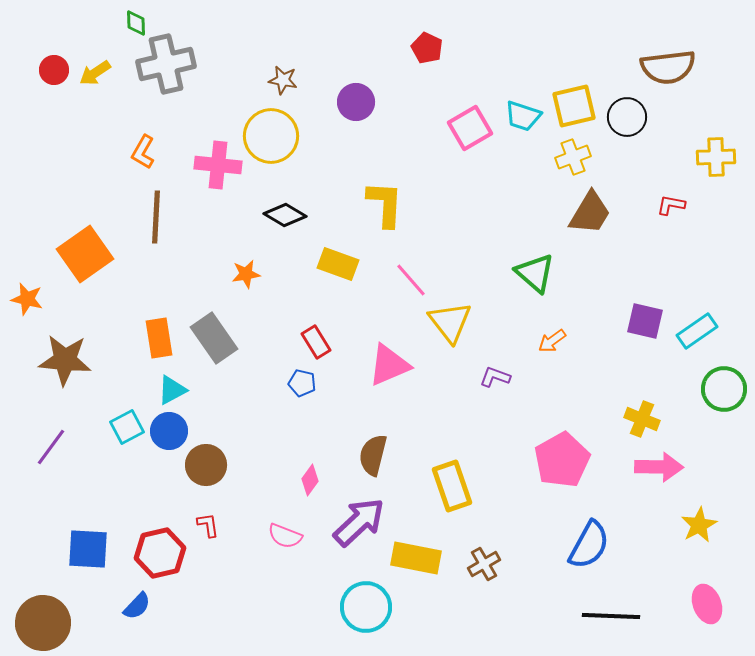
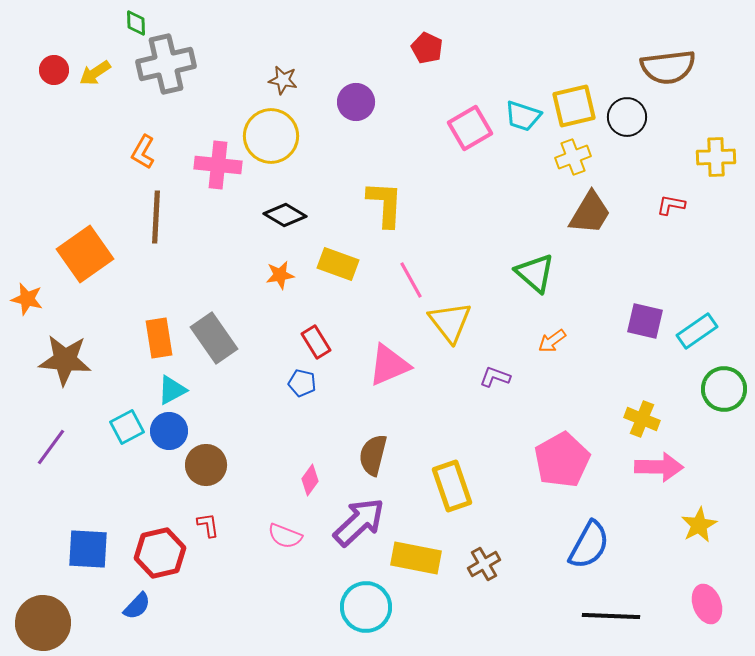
orange star at (246, 274): moved 34 px right, 1 px down
pink line at (411, 280): rotated 12 degrees clockwise
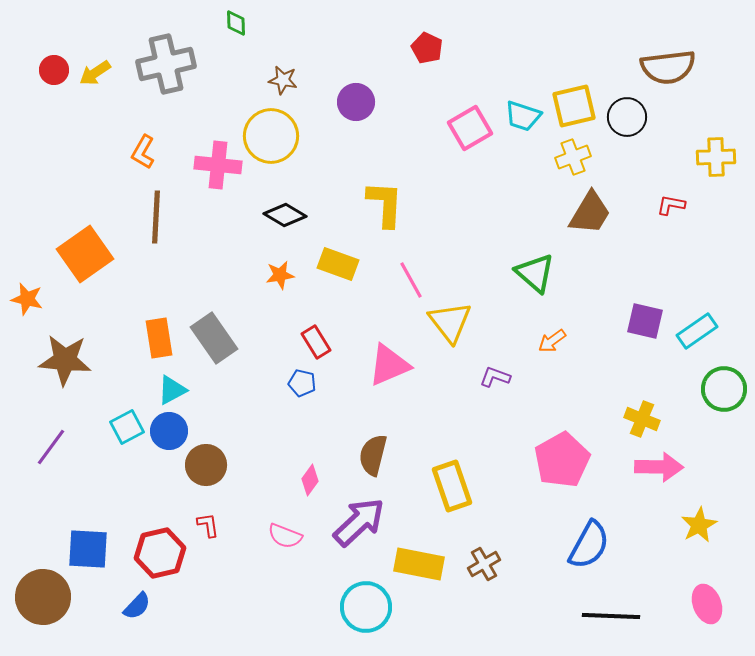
green diamond at (136, 23): moved 100 px right
yellow rectangle at (416, 558): moved 3 px right, 6 px down
brown circle at (43, 623): moved 26 px up
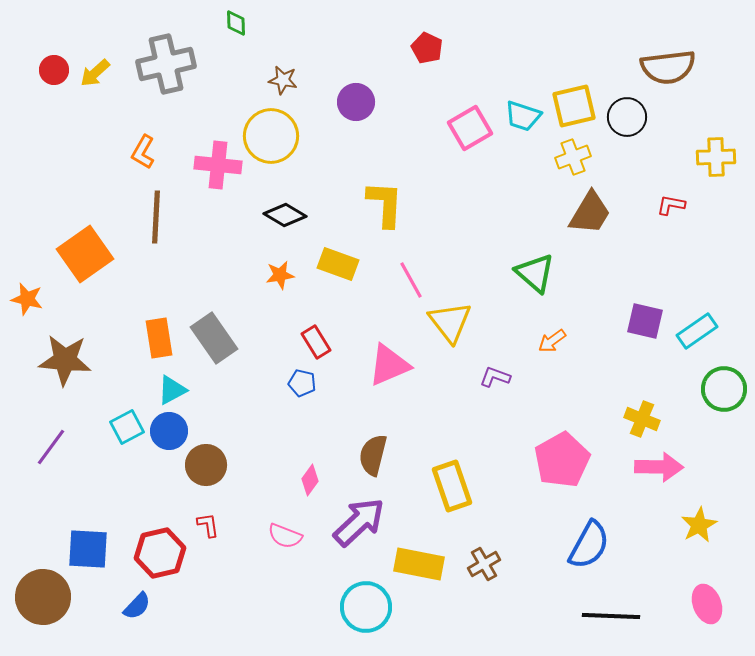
yellow arrow at (95, 73): rotated 8 degrees counterclockwise
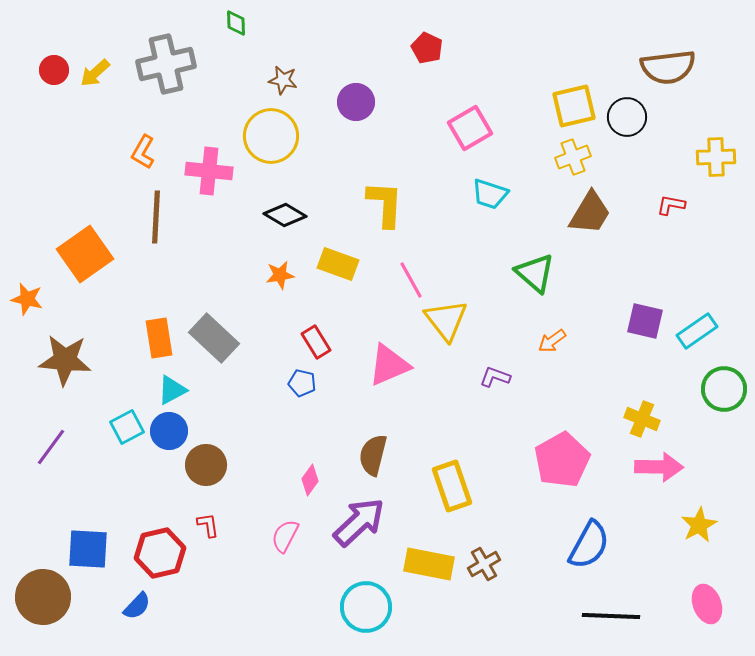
cyan trapezoid at (523, 116): moved 33 px left, 78 px down
pink cross at (218, 165): moved 9 px left, 6 px down
yellow triangle at (450, 322): moved 4 px left, 2 px up
gray rectangle at (214, 338): rotated 12 degrees counterclockwise
pink semicircle at (285, 536): rotated 96 degrees clockwise
yellow rectangle at (419, 564): moved 10 px right
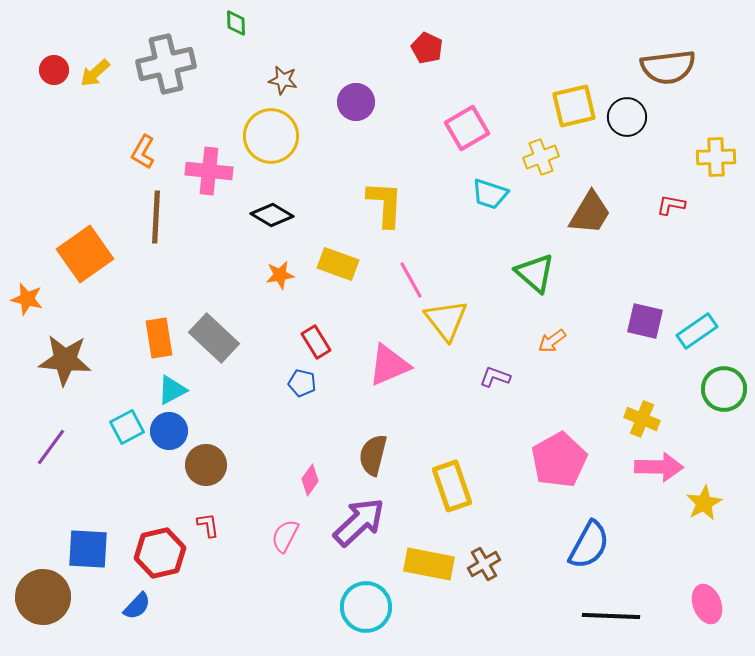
pink square at (470, 128): moved 3 px left
yellow cross at (573, 157): moved 32 px left
black diamond at (285, 215): moved 13 px left
pink pentagon at (562, 460): moved 3 px left
yellow star at (699, 525): moved 5 px right, 22 px up
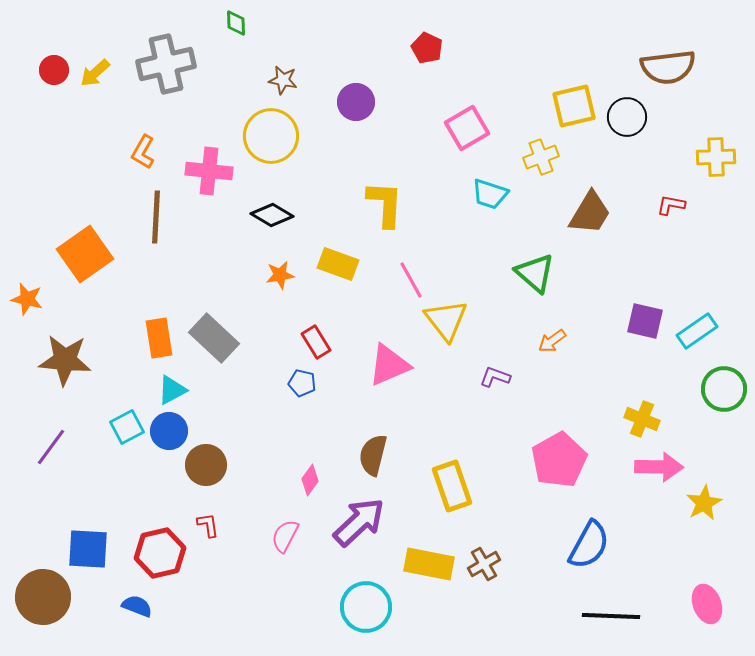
blue semicircle at (137, 606): rotated 112 degrees counterclockwise
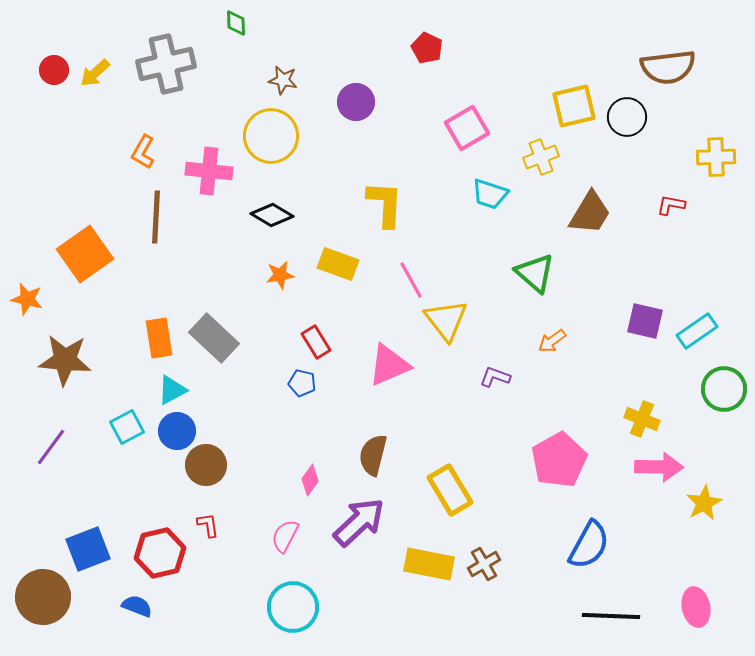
blue circle at (169, 431): moved 8 px right
yellow rectangle at (452, 486): moved 2 px left, 4 px down; rotated 12 degrees counterclockwise
blue square at (88, 549): rotated 24 degrees counterclockwise
pink ellipse at (707, 604): moved 11 px left, 3 px down; rotated 9 degrees clockwise
cyan circle at (366, 607): moved 73 px left
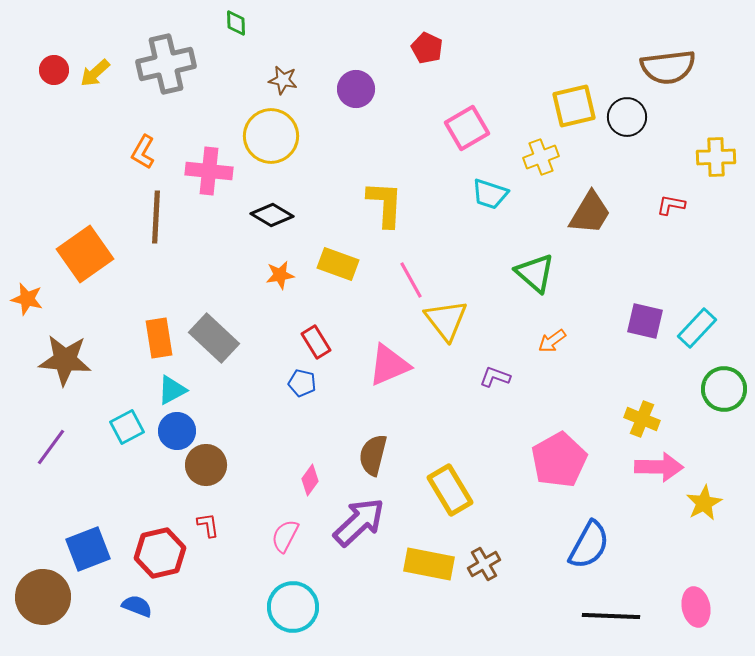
purple circle at (356, 102): moved 13 px up
cyan rectangle at (697, 331): moved 3 px up; rotated 12 degrees counterclockwise
